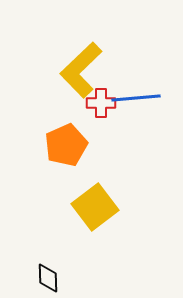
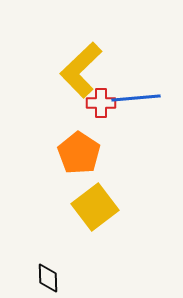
orange pentagon: moved 13 px right, 8 px down; rotated 15 degrees counterclockwise
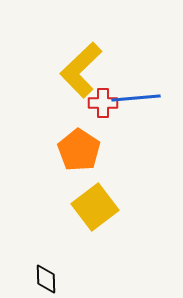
red cross: moved 2 px right
orange pentagon: moved 3 px up
black diamond: moved 2 px left, 1 px down
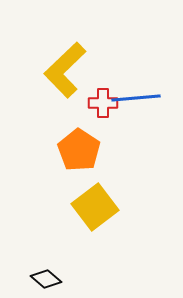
yellow L-shape: moved 16 px left
black diamond: rotated 48 degrees counterclockwise
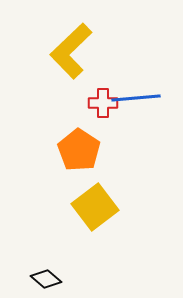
yellow L-shape: moved 6 px right, 19 px up
